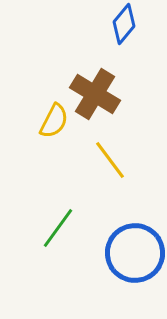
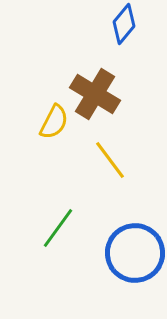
yellow semicircle: moved 1 px down
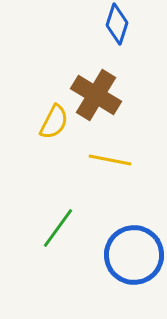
blue diamond: moved 7 px left; rotated 21 degrees counterclockwise
brown cross: moved 1 px right, 1 px down
yellow line: rotated 42 degrees counterclockwise
blue circle: moved 1 px left, 2 px down
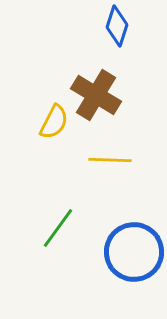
blue diamond: moved 2 px down
yellow line: rotated 9 degrees counterclockwise
blue circle: moved 3 px up
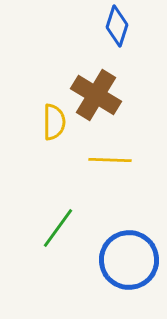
yellow semicircle: rotated 27 degrees counterclockwise
blue circle: moved 5 px left, 8 px down
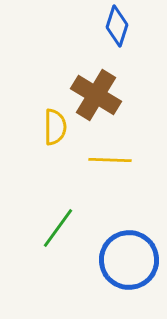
yellow semicircle: moved 1 px right, 5 px down
